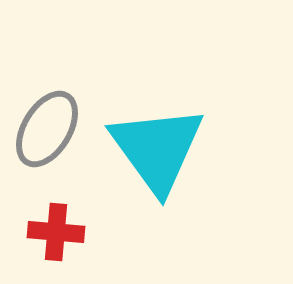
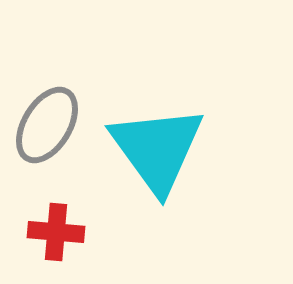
gray ellipse: moved 4 px up
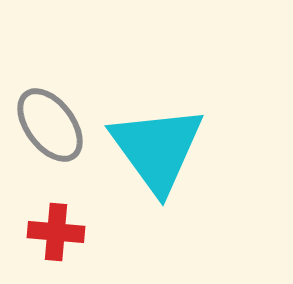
gray ellipse: moved 3 px right; rotated 68 degrees counterclockwise
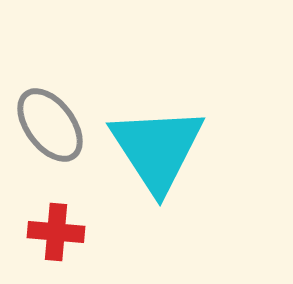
cyan triangle: rotated 3 degrees clockwise
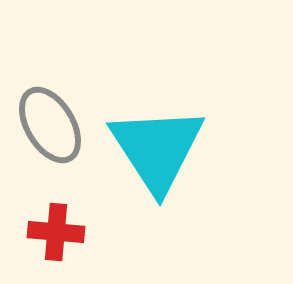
gray ellipse: rotated 6 degrees clockwise
